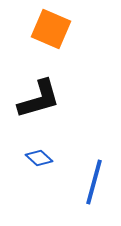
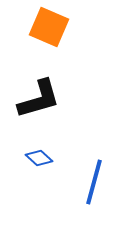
orange square: moved 2 px left, 2 px up
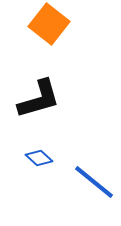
orange square: moved 3 px up; rotated 15 degrees clockwise
blue line: rotated 66 degrees counterclockwise
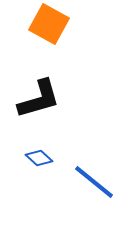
orange square: rotated 9 degrees counterclockwise
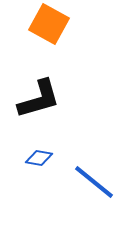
blue diamond: rotated 32 degrees counterclockwise
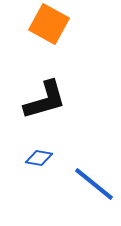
black L-shape: moved 6 px right, 1 px down
blue line: moved 2 px down
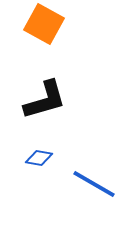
orange square: moved 5 px left
blue line: rotated 9 degrees counterclockwise
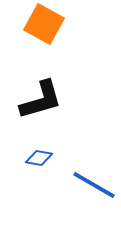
black L-shape: moved 4 px left
blue line: moved 1 px down
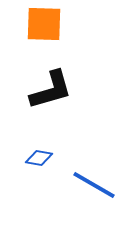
orange square: rotated 27 degrees counterclockwise
black L-shape: moved 10 px right, 10 px up
